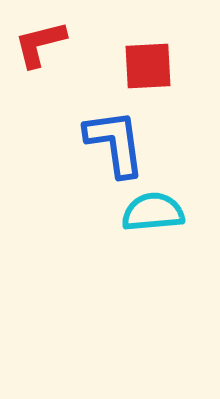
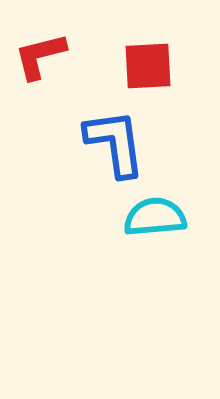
red L-shape: moved 12 px down
cyan semicircle: moved 2 px right, 5 px down
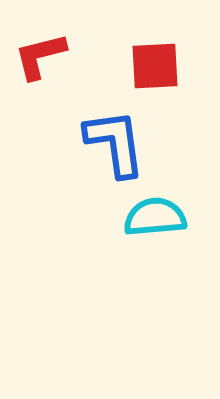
red square: moved 7 px right
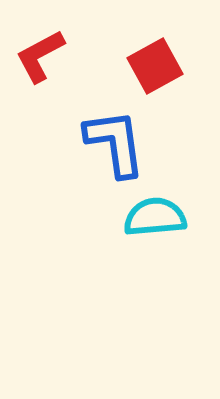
red L-shape: rotated 14 degrees counterclockwise
red square: rotated 26 degrees counterclockwise
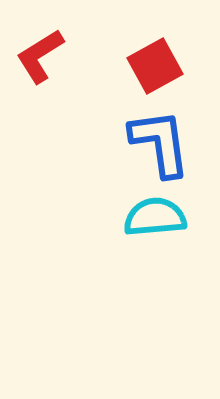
red L-shape: rotated 4 degrees counterclockwise
blue L-shape: moved 45 px right
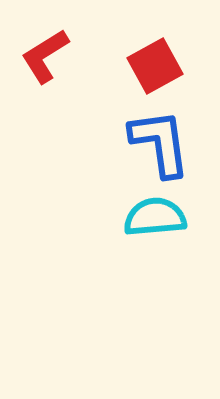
red L-shape: moved 5 px right
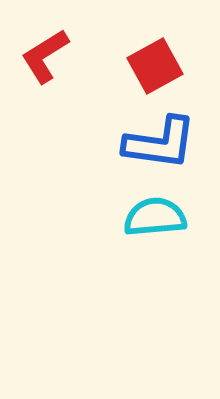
blue L-shape: rotated 106 degrees clockwise
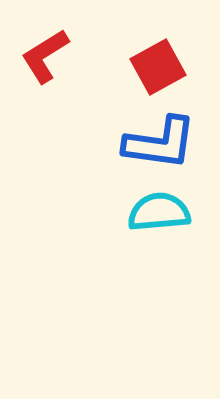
red square: moved 3 px right, 1 px down
cyan semicircle: moved 4 px right, 5 px up
